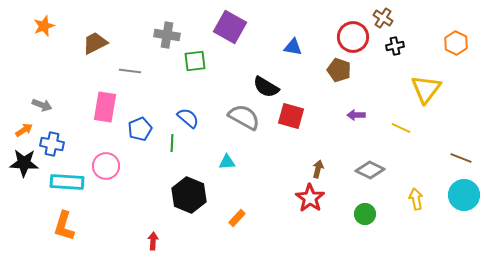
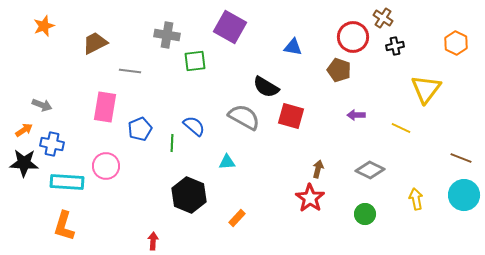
blue semicircle: moved 6 px right, 8 px down
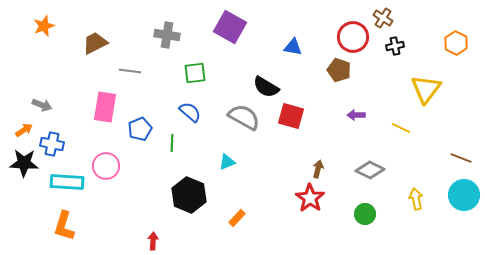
green square: moved 12 px down
blue semicircle: moved 4 px left, 14 px up
cyan triangle: rotated 18 degrees counterclockwise
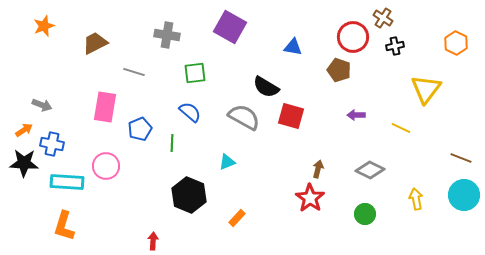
gray line: moved 4 px right, 1 px down; rotated 10 degrees clockwise
